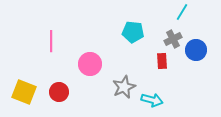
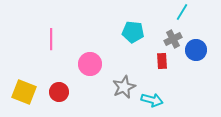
pink line: moved 2 px up
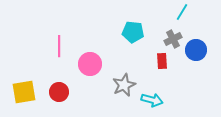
pink line: moved 8 px right, 7 px down
gray star: moved 2 px up
yellow square: rotated 30 degrees counterclockwise
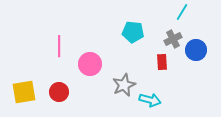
red rectangle: moved 1 px down
cyan arrow: moved 2 px left
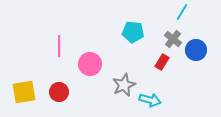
gray cross: rotated 24 degrees counterclockwise
red rectangle: rotated 35 degrees clockwise
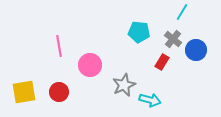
cyan pentagon: moved 6 px right
pink line: rotated 10 degrees counterclockwise
pink circle: moved 1 px down
